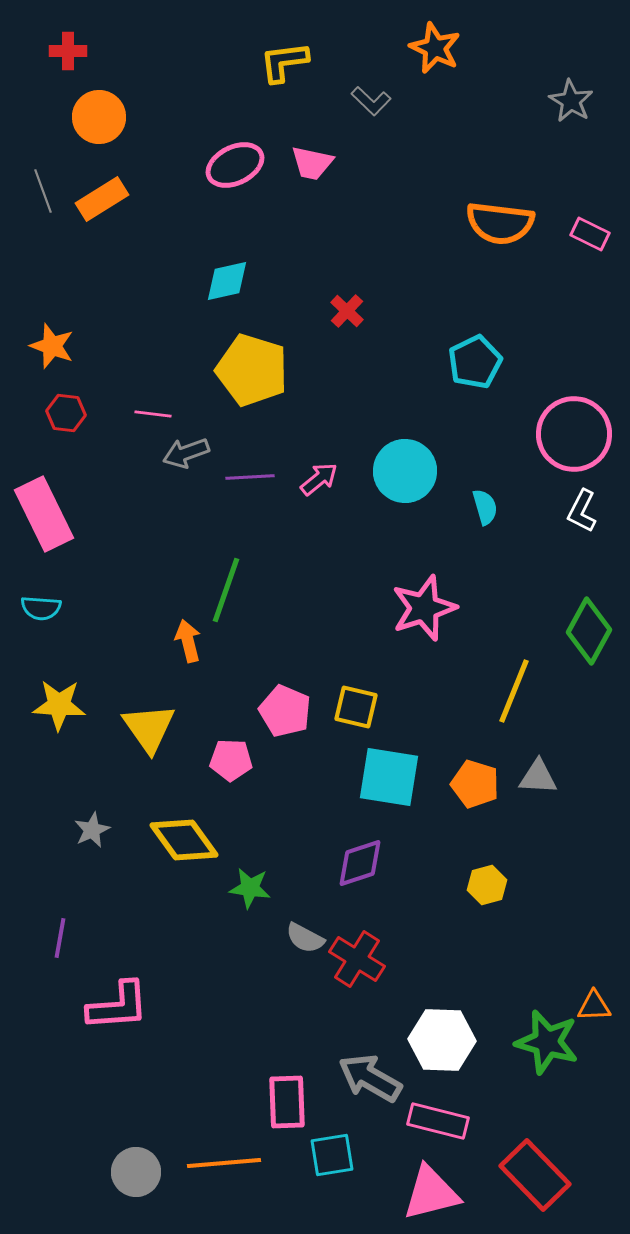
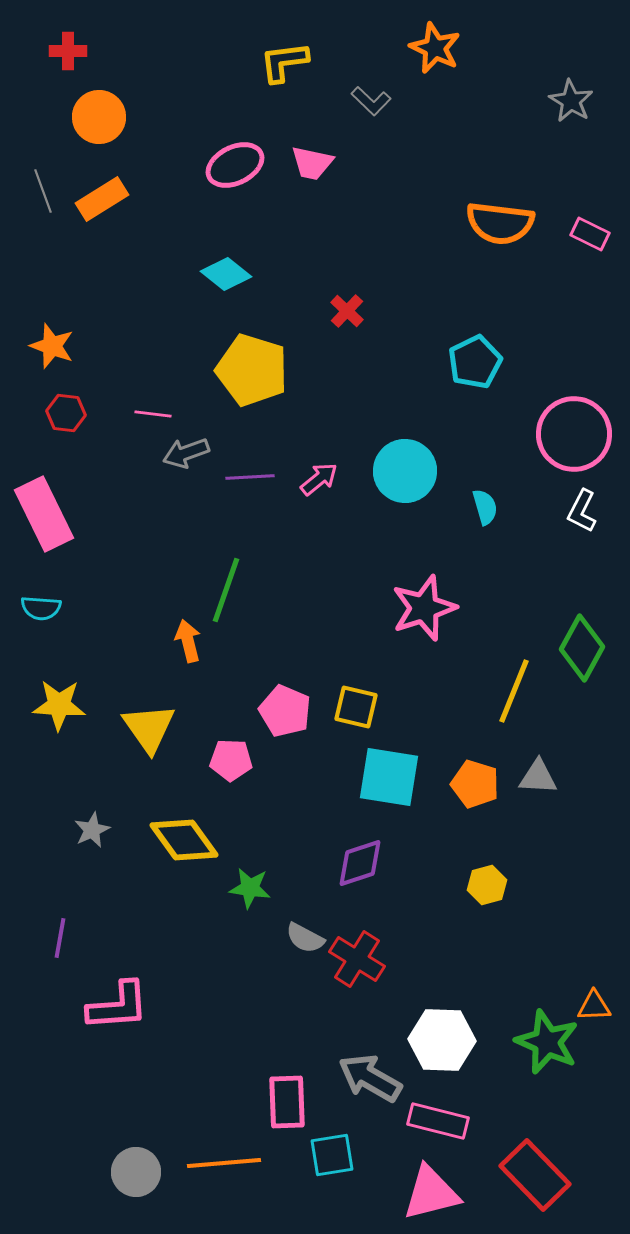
cyan diamond at (227, 281): moved 1 px left, 7 px up; rotated 51 degrees clockwise
green diamond at (589, 631): moved 7 px left, 17 px down
green star at (547, 1042): rotated 8 degrees clockwise
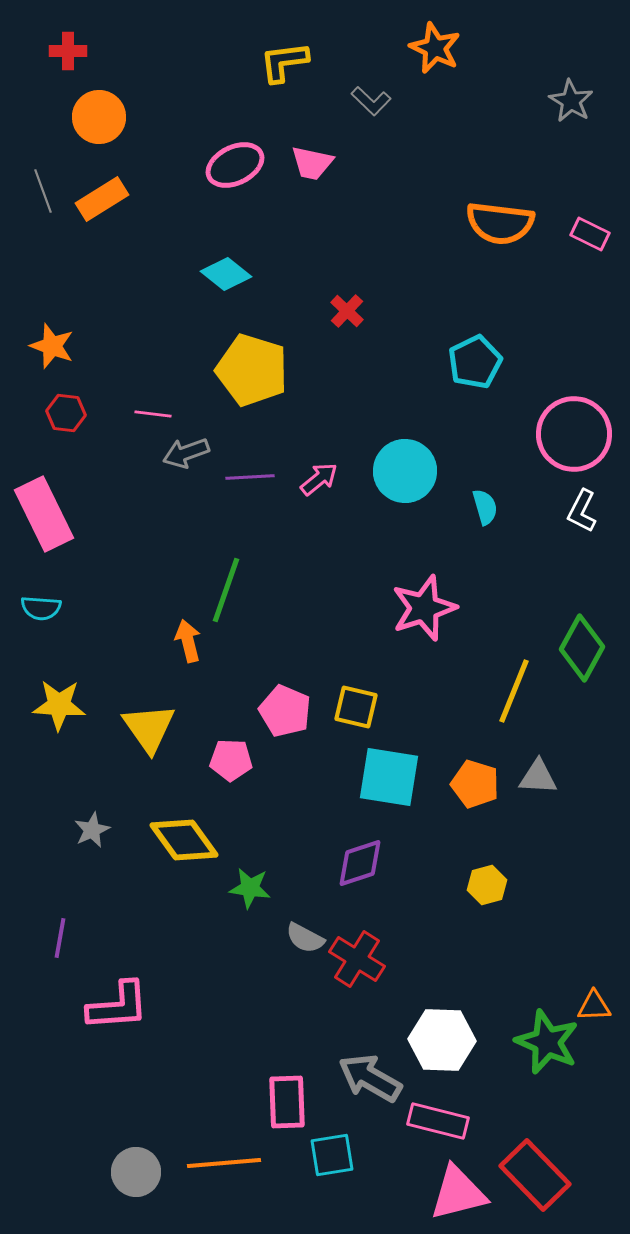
pink triangle at (431, 1193): moved 27 px right
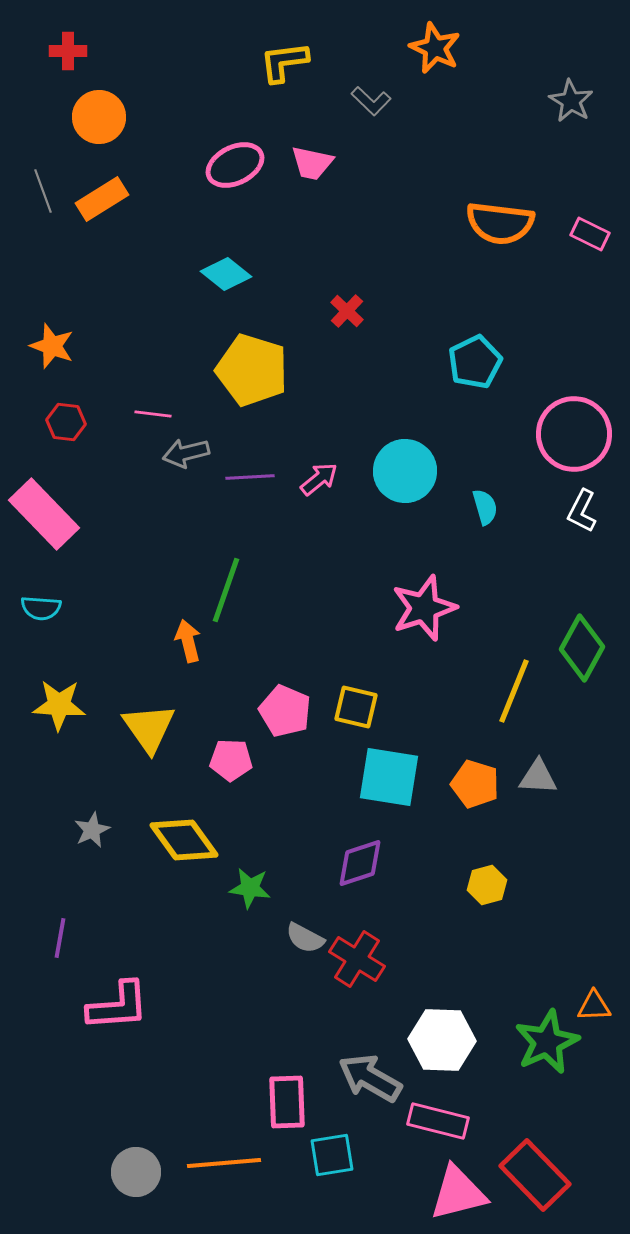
red hexagon at (66, 413): moved 9 px down
gray arrow at (186, 453): rotated 6 degrees clockwise
pink rectangle at (44, 514): rotated 18 degrees counterclockwise
green star at (547, 1042): rotated 24 degrees clockwise
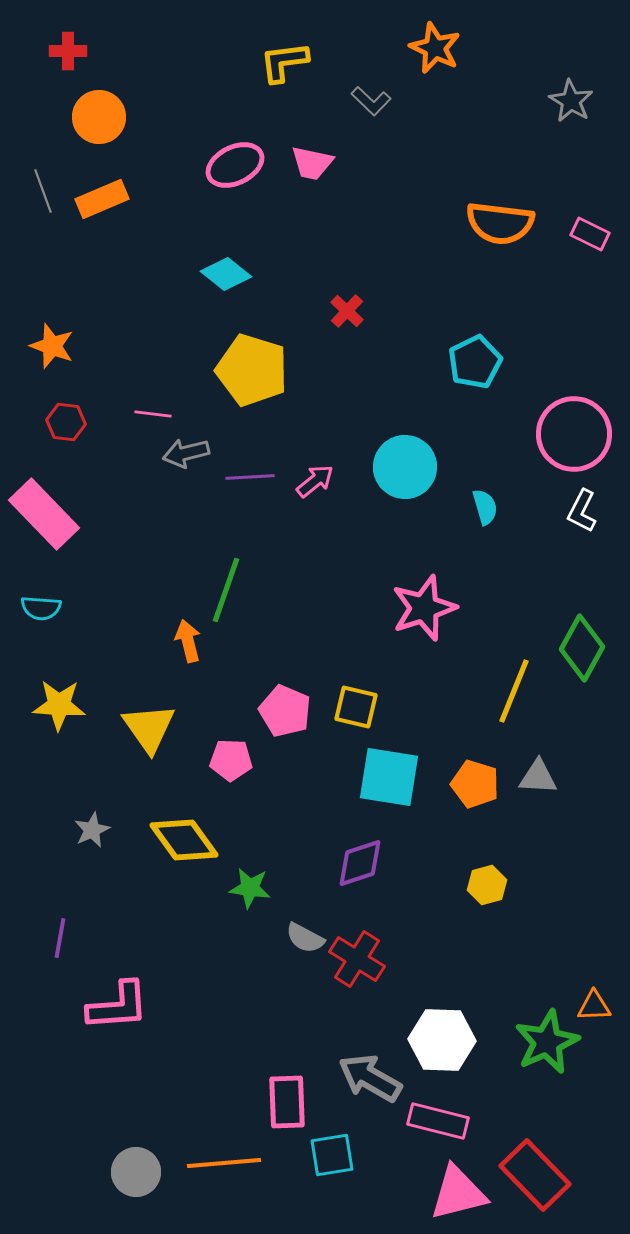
orange rectangle at (102, 199): rotated 9 degrees clockwise
cyan circle at (405, 471): moved 4 px up
pink arrow at (319, 479): moved 4 px left, 2 px down
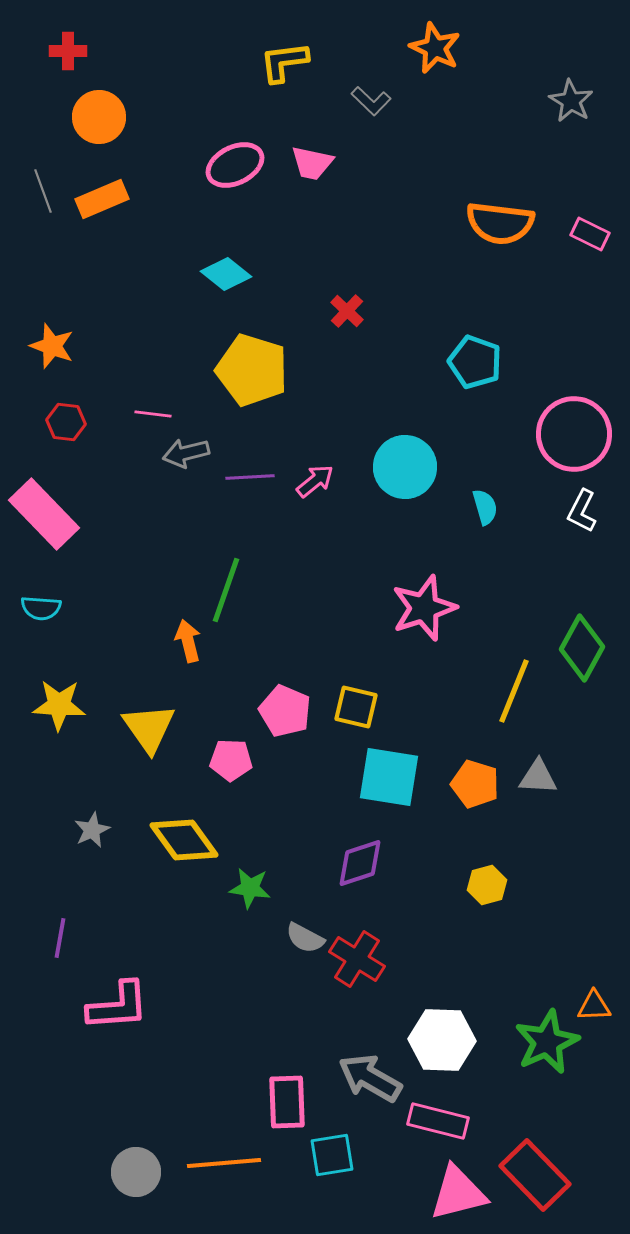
cyan pentagon at (475, 362): rotated 26 degrees counterclockwise
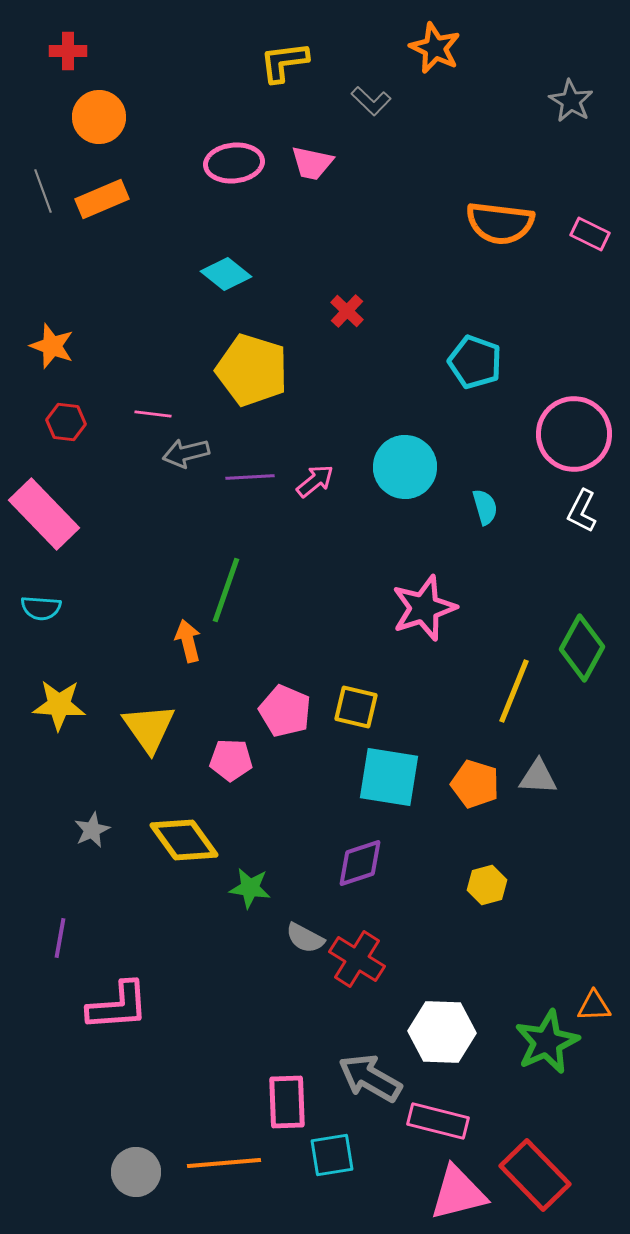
pink ellipse at (235, 165): moved 1 px left, 2 px up; rotated 20 degrees clockwise
white hexagon at (442, 1040): moved 8 px up
